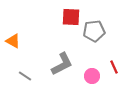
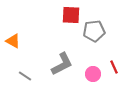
red square: moved 2 px up
pink circle: moved 1 px right, 2 px up
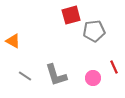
red square: rotated 18 degrees counterclockwise
gray L-shape: moved 6 px left, 11 px down; rotated 100 degrees clockwise
pink circle: moved 4 px down
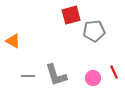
red line: moved 5 px down
gray line: moved 3 px right; rotated 32 degrees counterclockwise
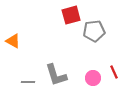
gray line: moved 6 px down
